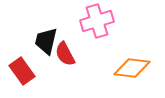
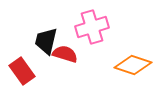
pink cross: moved 5 px left, 6 px down
red semicircle: rotated 135 degrees clockwise
orange diamond: moved 1 px right, 3 px up; rotated 12 degrees clockwise
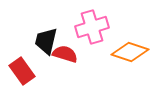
orange diamond: moved 3 px left, 13 px up
